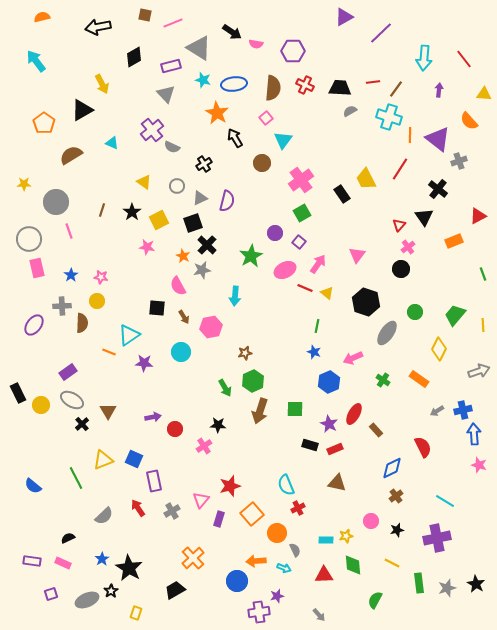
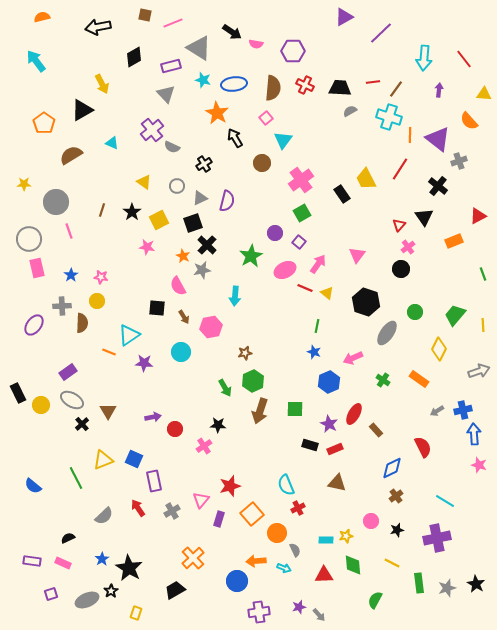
black cross at (438, 189): moved 3 px up
purple star at (277, 596): moved 22 px right, 11 px down
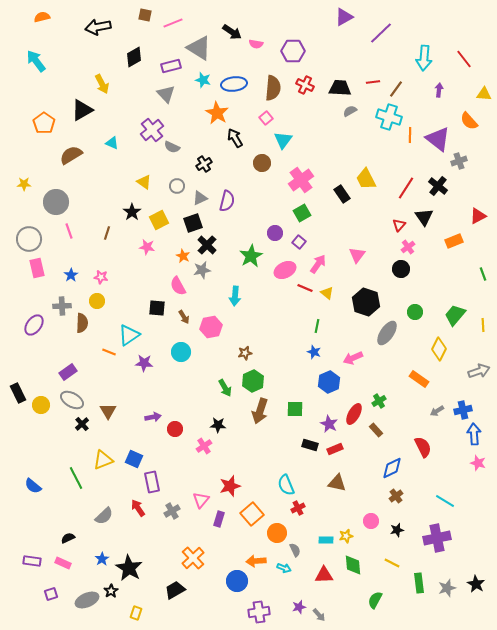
red line at (400, 169): moved 6 px right, 19 px down
brown line at (102, 210): moved 5 px right, 23 px down
green cross at (383, 380): moved 4 px left, 21 px down; rotated 24 degrees clockwise
pink star at (479, 465): moved 1 px left, 2 px up
purple rectangle at (154, 481): moved 2 px left, 1 px down
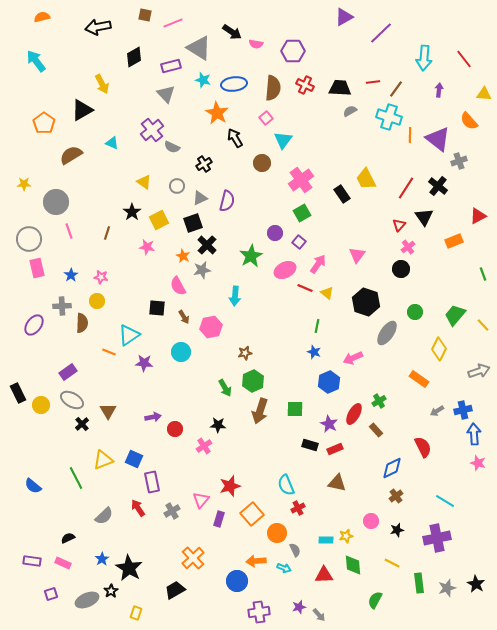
yellow line at (483, 325): rotated 40 degrees counterclockwise
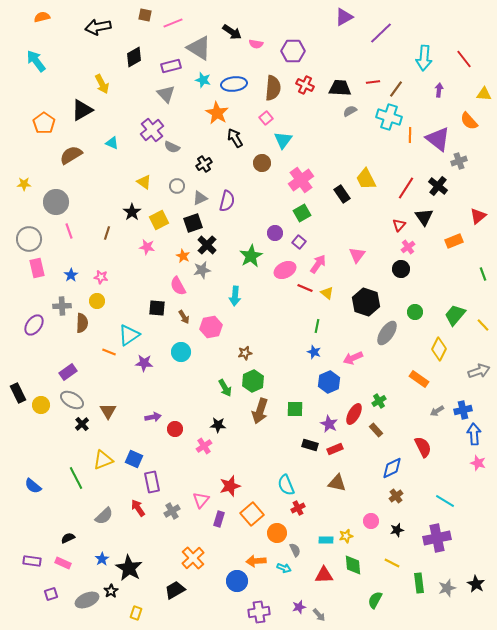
red triangle at (478, 216): rotated 12 degrees counterclockwise
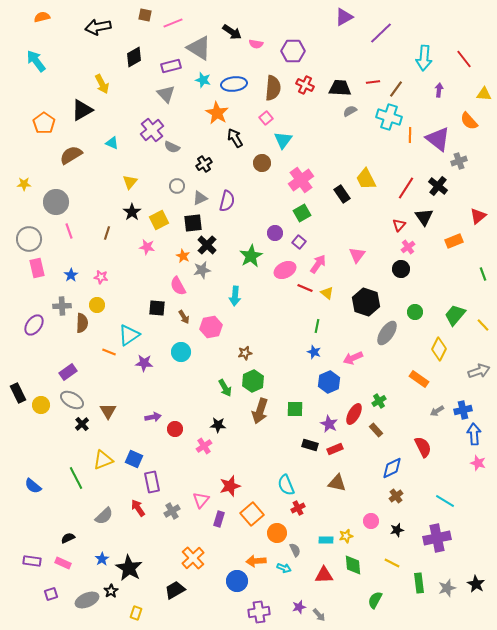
yellow triangle at (144, 182): moved 14 px left; rotated 35 degrees clockwise
black square at (193, 223): rotated 12 degrees clockwise
yellow circle at (97, 301): moved 4 px down
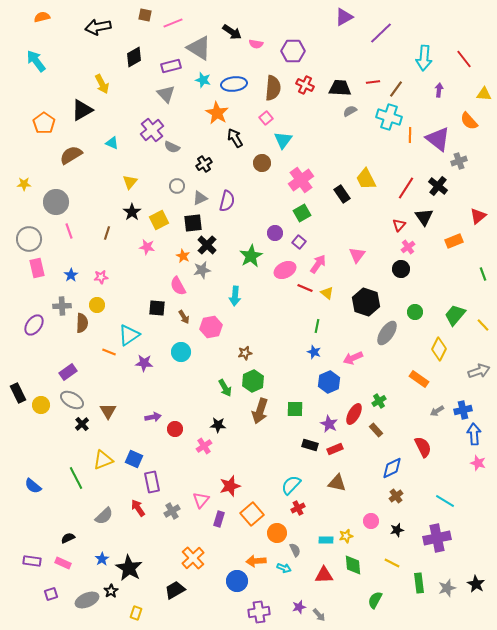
pink star at (101, 277): rotated 16 degrees counterclockwise
cyan semicircle at (286, 485): moved 5 px right; rotated 65 degrees clockwise
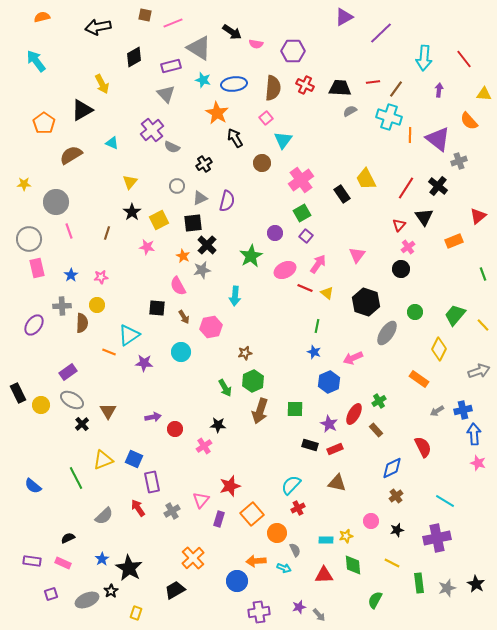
purple square at (299, 242): moved 7 px right, 6 px up
